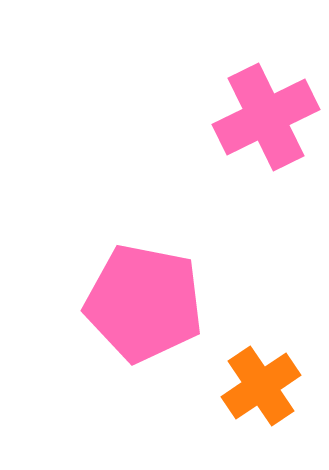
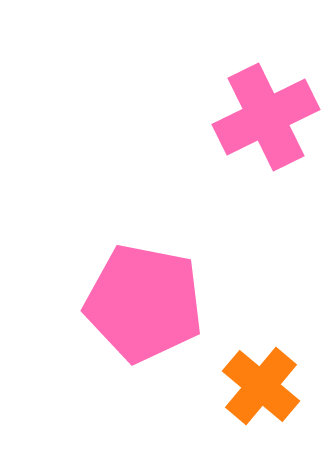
orange cross: rotated 16 degrees counterclockwise
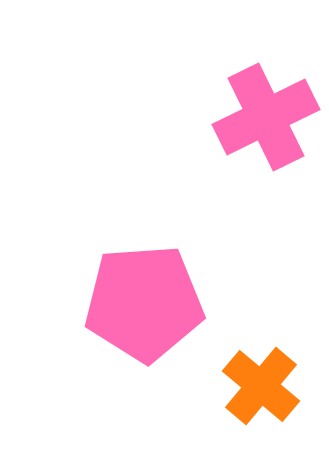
pink pentagon: rotated 15 degrees counterclockwise
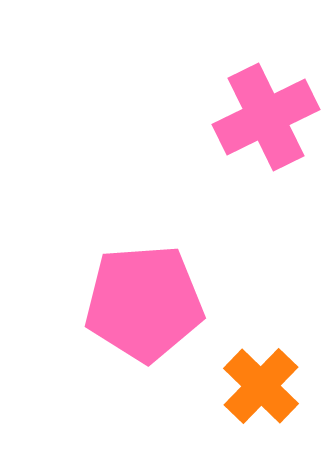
orange cross: rotated 4 degrees clockwise
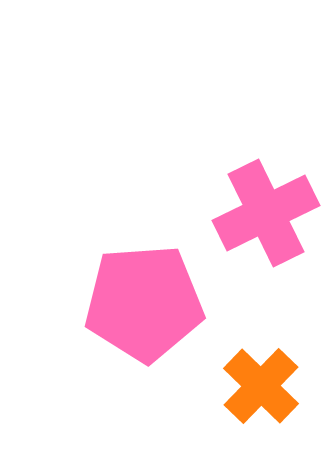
pink cross: moved 96 px down
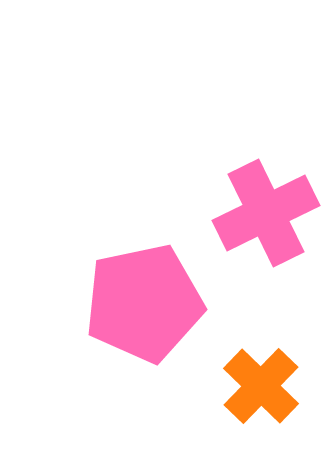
pink pentagon: rotated 8 degrees counterclockwise
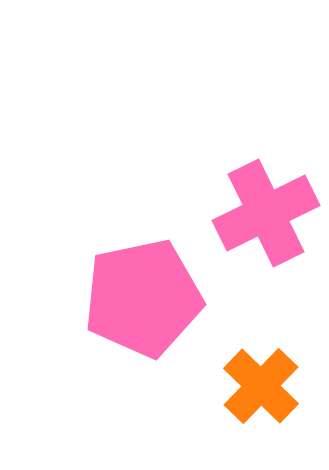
pink pentagon: moved 1 px left, 5 px up
